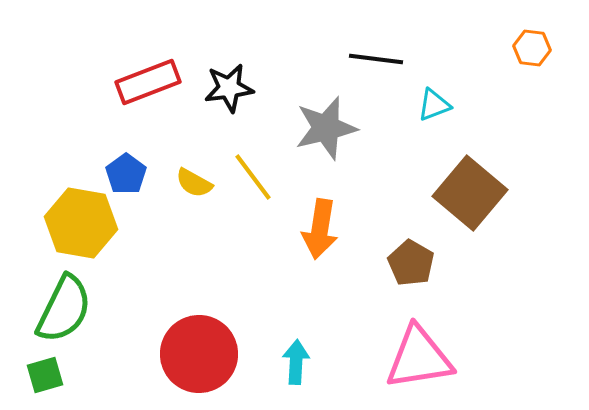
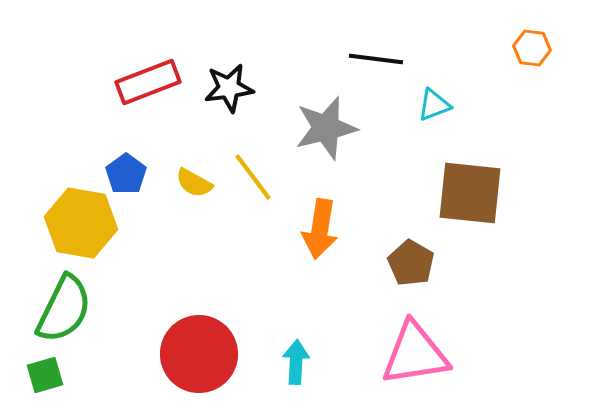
brown square: rotated 34 degrees counterclockwise
pink triangle: moved 4 px left, 4 px up
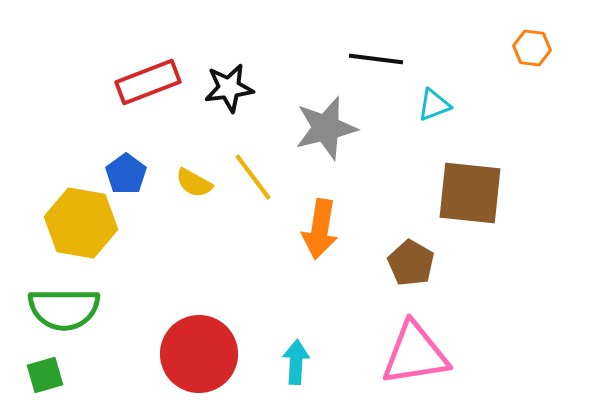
green semicircle: rotated 64 degrees clockwise
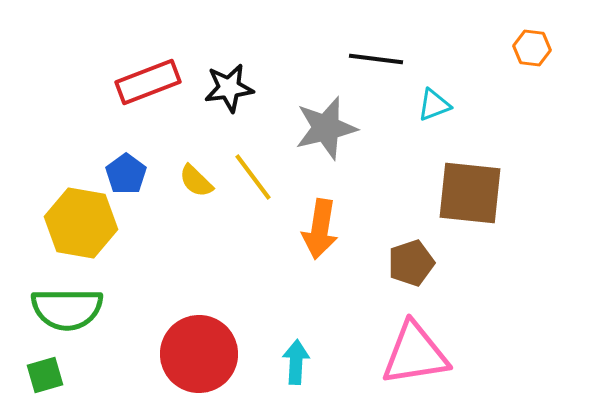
yellow semicircle: moved 2 px right, 2 px up; rotated 15 degrees clockwise
brown pentagon: rotated 24 degrees clockwise
green semicircle: moved 3 px right
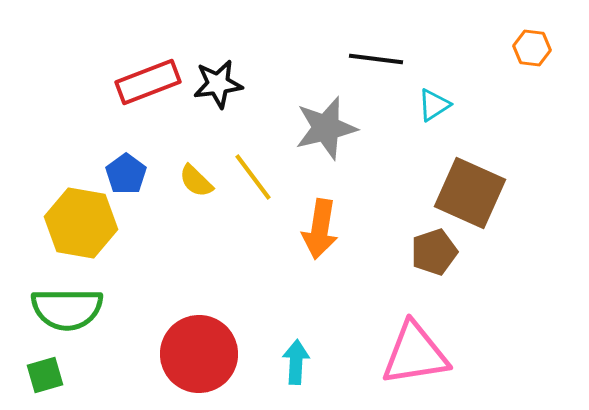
black star: moved 11 px left, 4 px up
cyan triangle: rotated 12 degrees counterclockwise
brown square: rotated 18 degrees clockwise
brown pentagon: moved 23 px right, 11 px up
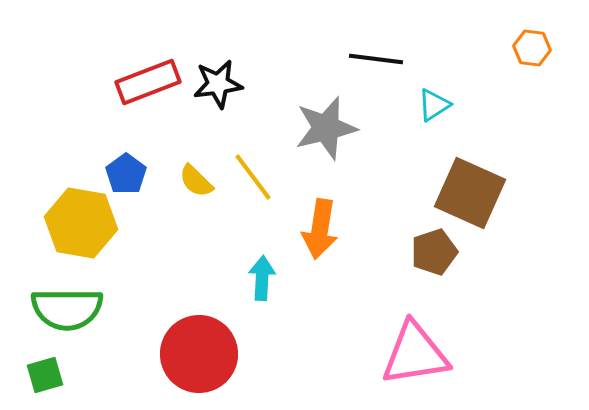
cyan arrow: moved 34 px left, 84 px up
